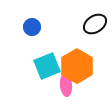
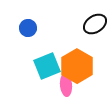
blue circle: moved 4 px left, 1 px down
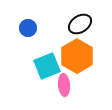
black ellipse: moved 15 px left
orange hexagon: moved 10 px up
pink ellipse: moved 2 px left
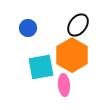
black ellipse: moved 2 px left, 1 px down; rotated 20 degrees counterclockwise
orange hexagon: moved 5 px left, 1 px up
cyan square: moved 6 px left, 1 px down; rotated 12 degrees clockwise
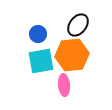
blue circle: moved 10 px right, 6 px down
orange hexagon: rotated 24 degrees clockwise
cyan square: moved 6 px up
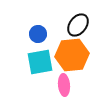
cyan square: moved 1 px left, 1 px down
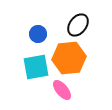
orange hexagon: moved 3 px left, 3 px down
cyan square: moved 4 px left, 5 px down
pink ellipse: moved 2 px left, 5 px down; rotated 35 degrees counterclockwise
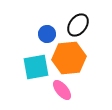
blue circle: moved 9 px right
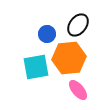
pink ellipse: moved 16 px right
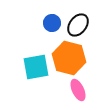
blue circle: moved 5 px right, 11 px up
orange hexagon: rotated 20 degrees clockwise
pink ellipse: rotated 15 degrees clockwise
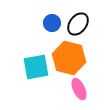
black ellipse: moved 1 px up
pink ellipse: moved 1 px right, 1 px up
